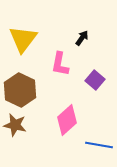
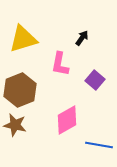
yellow triangle: rotated 36 degrees clockwise
brown hexagon: rotated 12 degrees clockwise
pink diamond: rotated 12 degrees clockwise
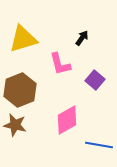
pink L-shape: rotated 25 degrees counterclockwise
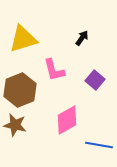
pink L-shape: moved 6 px left, 6 px down
